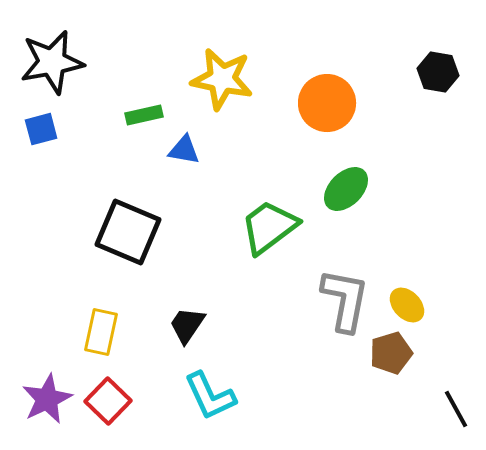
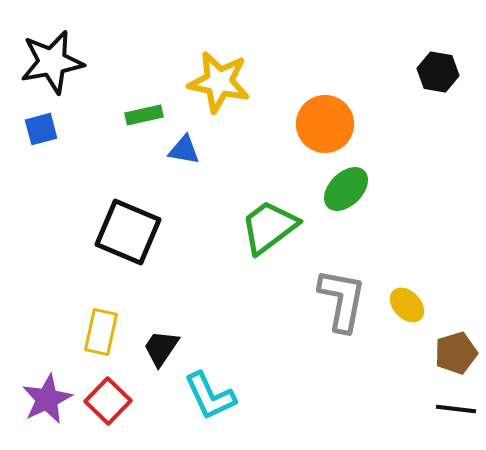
yellow star: moved 3 px left, 3 px down
orange circle: moved 2 px left, 21 px down
gray L-shape: moved 3 px left
black trapezoid: moved 26 px left, 23 px down
brown pentagon: moved 65 px right
black line: rotated 54 degrees counterclockwise
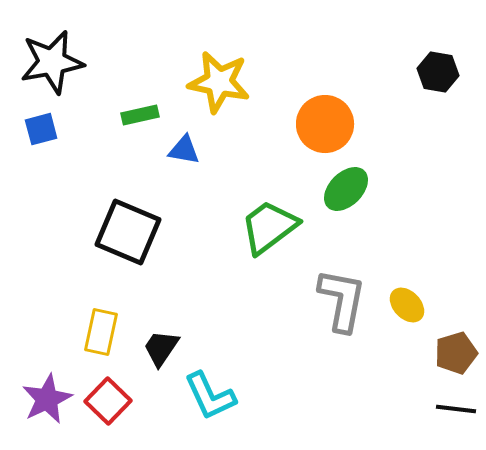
green rectangle: moved 4 px left
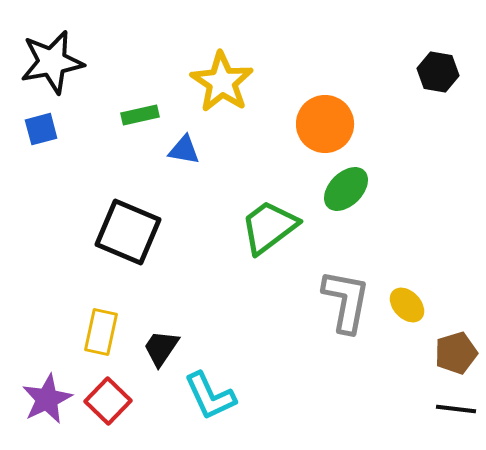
yellow star: moved 3 px right; rotated 22 degrees clockwise
gray L-shape: moved 4 px right, 1 px down
